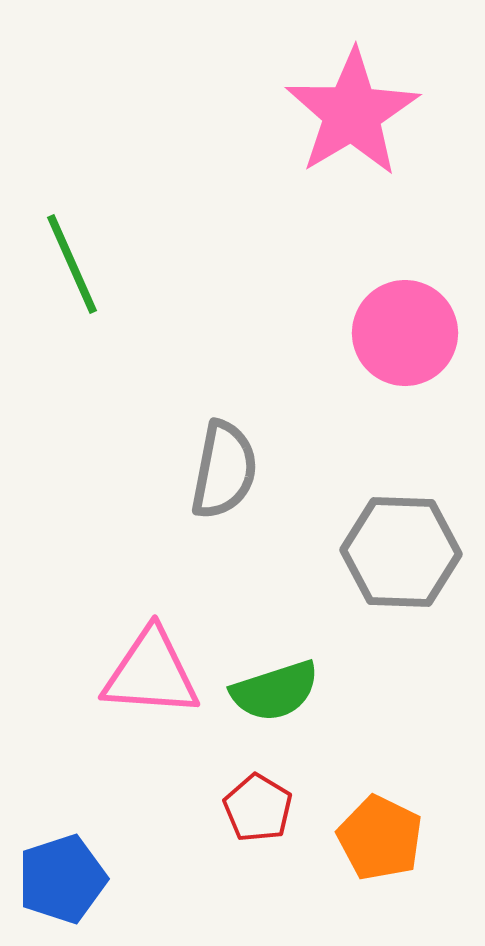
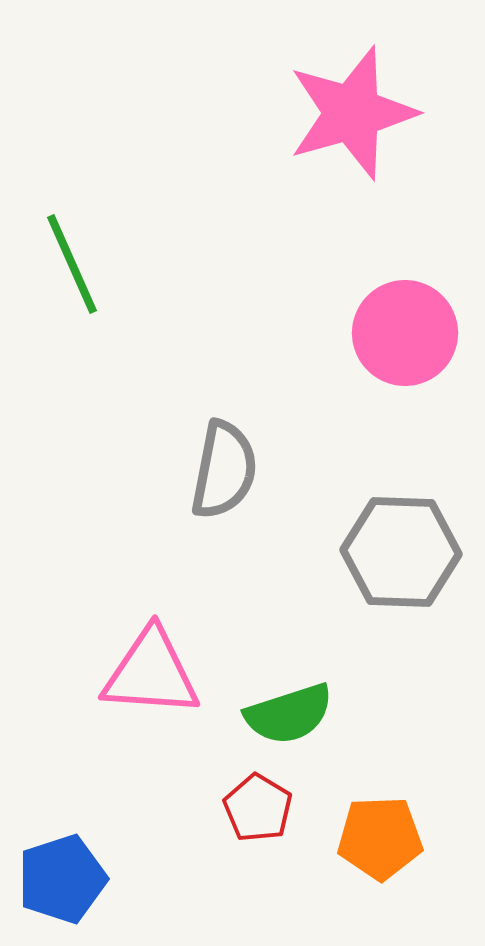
pink star: rotated 15 degrees clockwise
green semicircle: moved 14 px right, 23 px down
orange pentagon: rotated 28 degrees counterclockwise
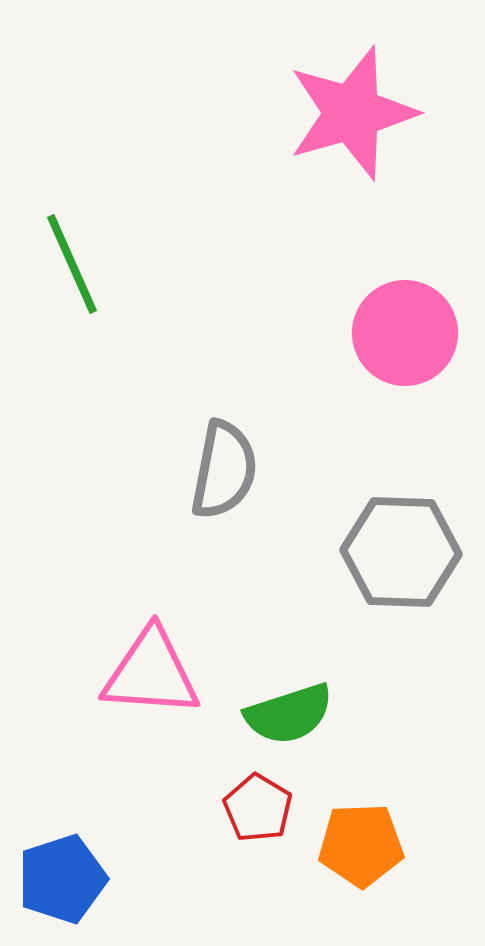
orange pentagon: moved 19 px left, 7 px down
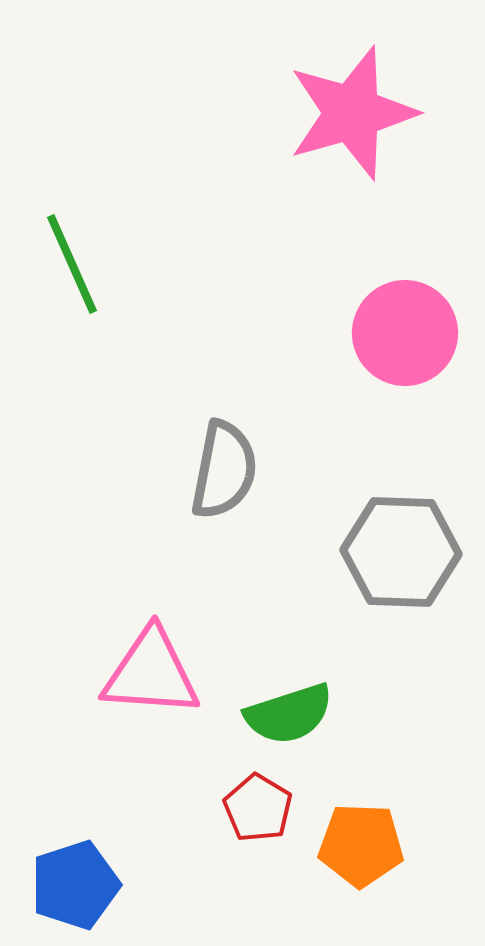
orange pentagon: rotated 4 degrees clockwise
blue pentagon: moved 13 px right, 6 px down
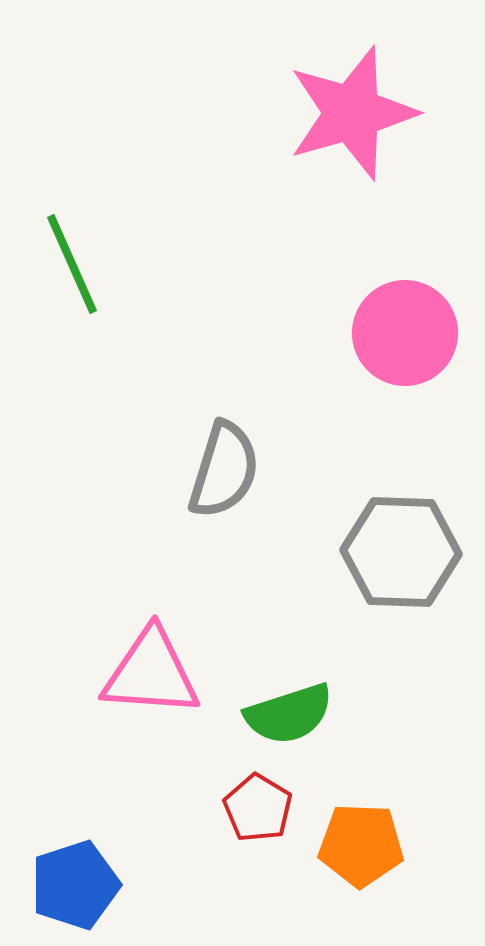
gray semicircle: rotated 6 degrees clockwise
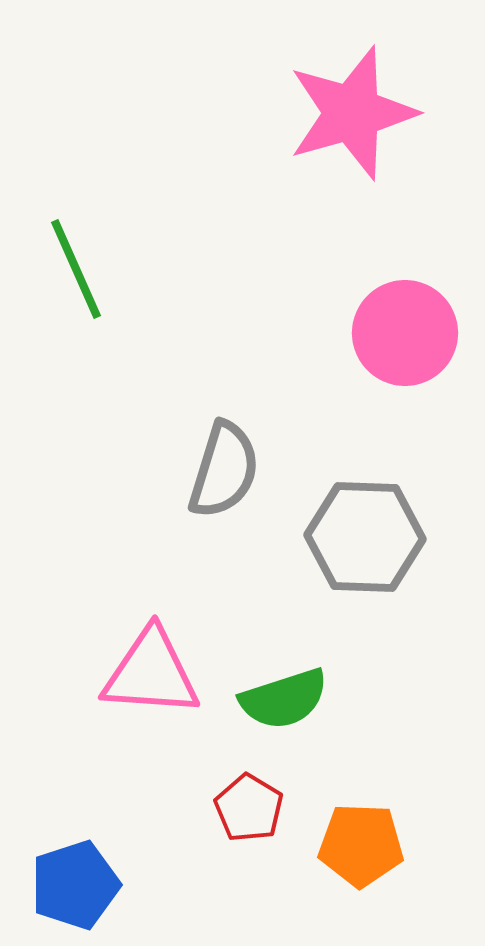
green line: moved 4 px right, 5 px down
gray hexagon: moved 36 px left, 15 px up
green semicircle: moved 5 px left, 15 px up
red pentagon: moved 9 px left
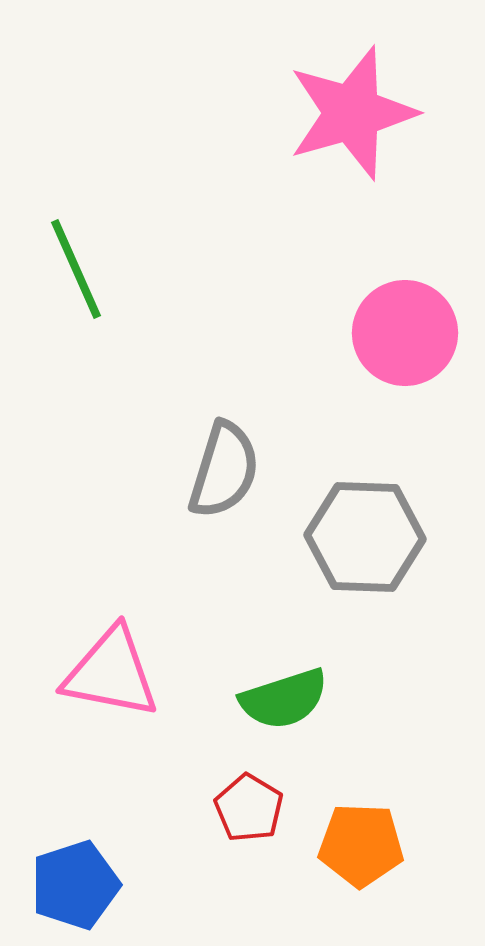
pink triangle: moved 40 px left; rotated 7 degrees clockwise
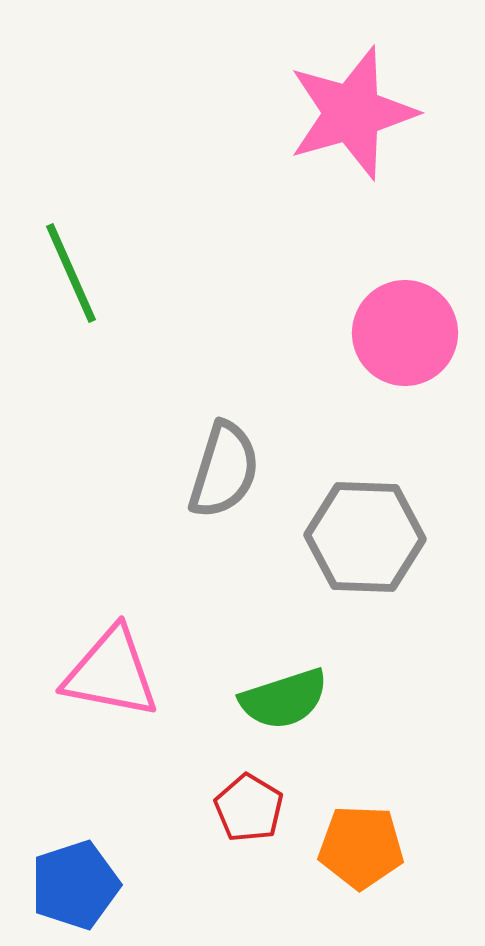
green line: moved 5 px left, 4 px down
orange pentagon: moved 2 px down
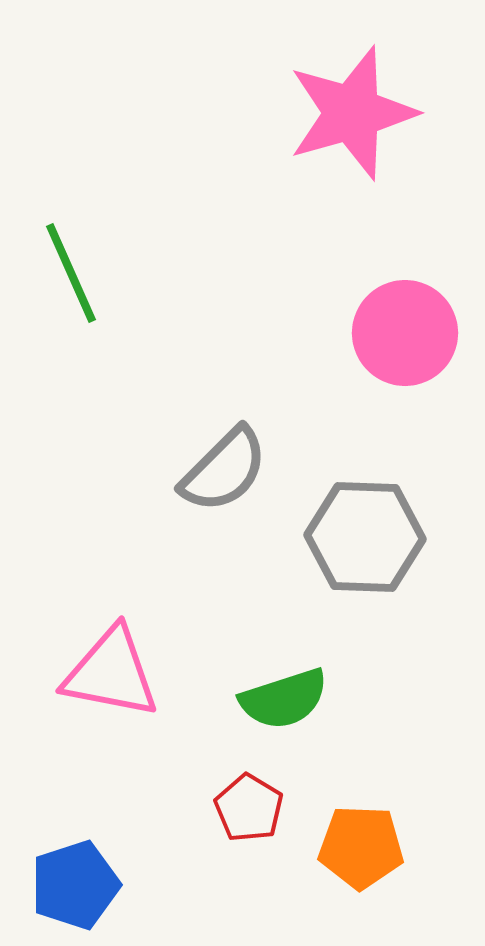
gray semicircle: rotated 28 degrees clockwise
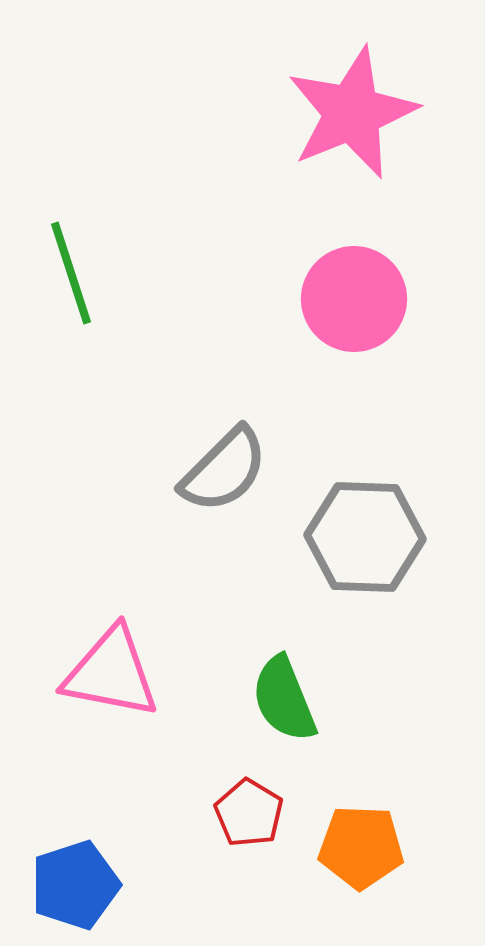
pink star: rotated 6 degrees counterclockwise
green line: rotated 6 degrees clockwise
pink circle: moved 51 px left, 34 px up
green semicircle: rotated 86 degrees clockwise
red pentagon: moved 5 px down
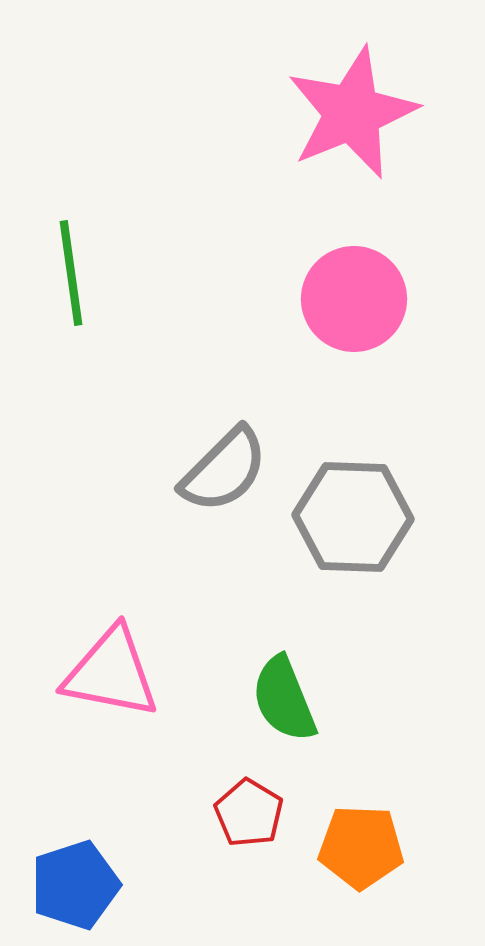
green line: rotated 10 degrees clockwise
gray hexagon: moved 12 px left, 20 px up
